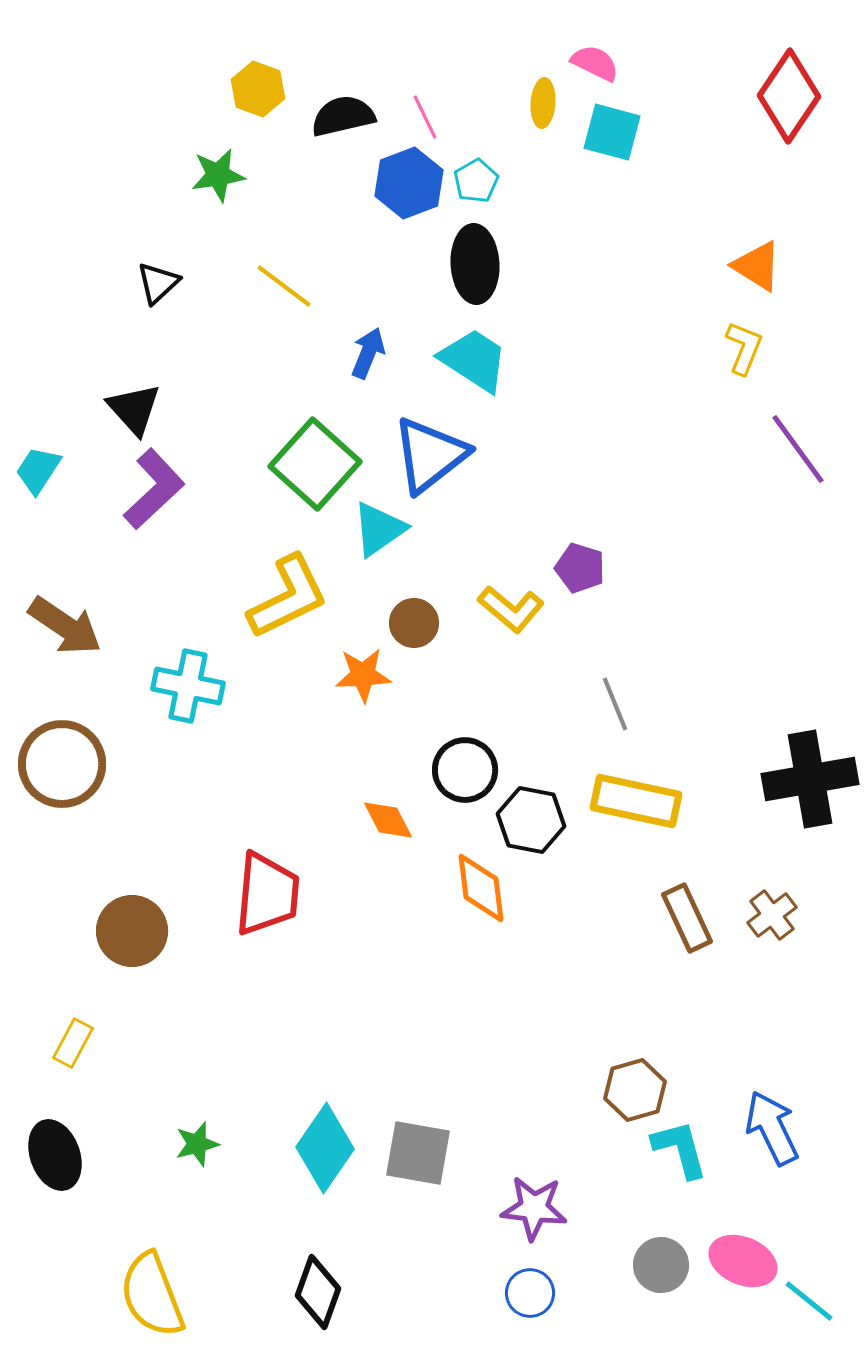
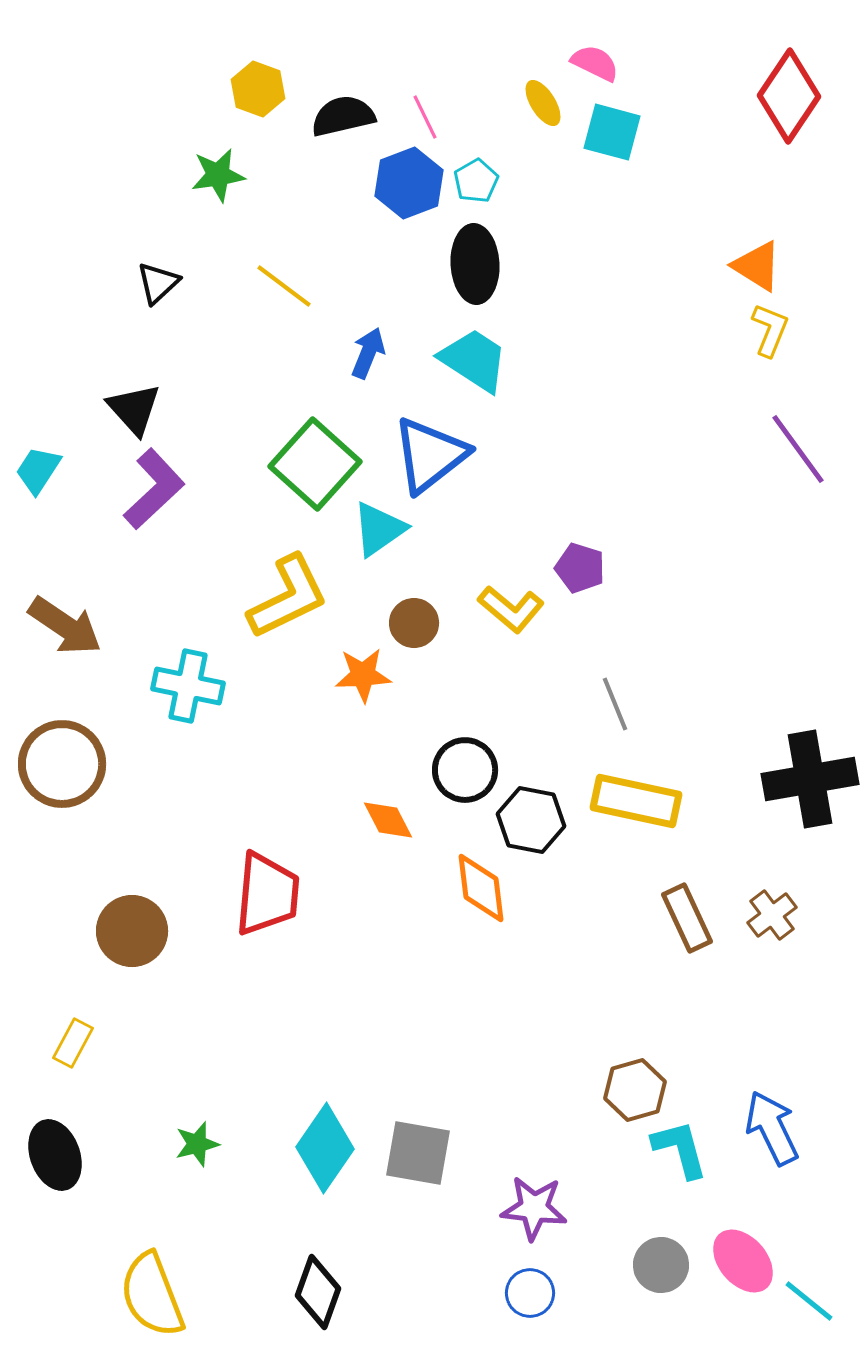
yellow ellipse at (543, 103): rotated 36 degrees counterclockwise
yellow L-shape at (744, 348): moved 26 px right, 18 px up
pink ellipse at (743, 1261): rotated 26 degrees clockwise
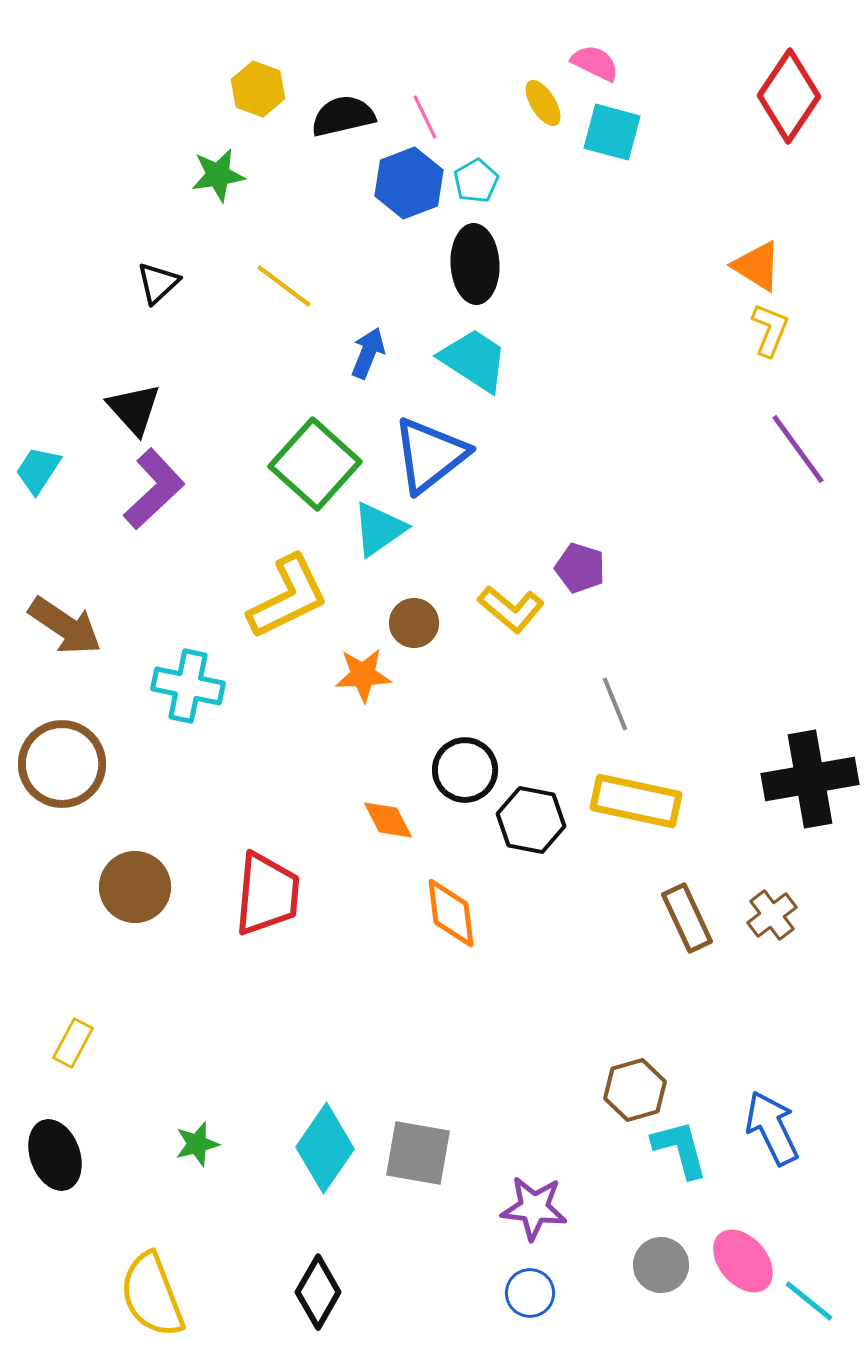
orange diamond at (481, 888): moved 30 px left, 25 px down
brown circle at (132, 931): moved 3 px right, 44 px up
black diamond at (318, 1292): rotated 10 degrees clockwise
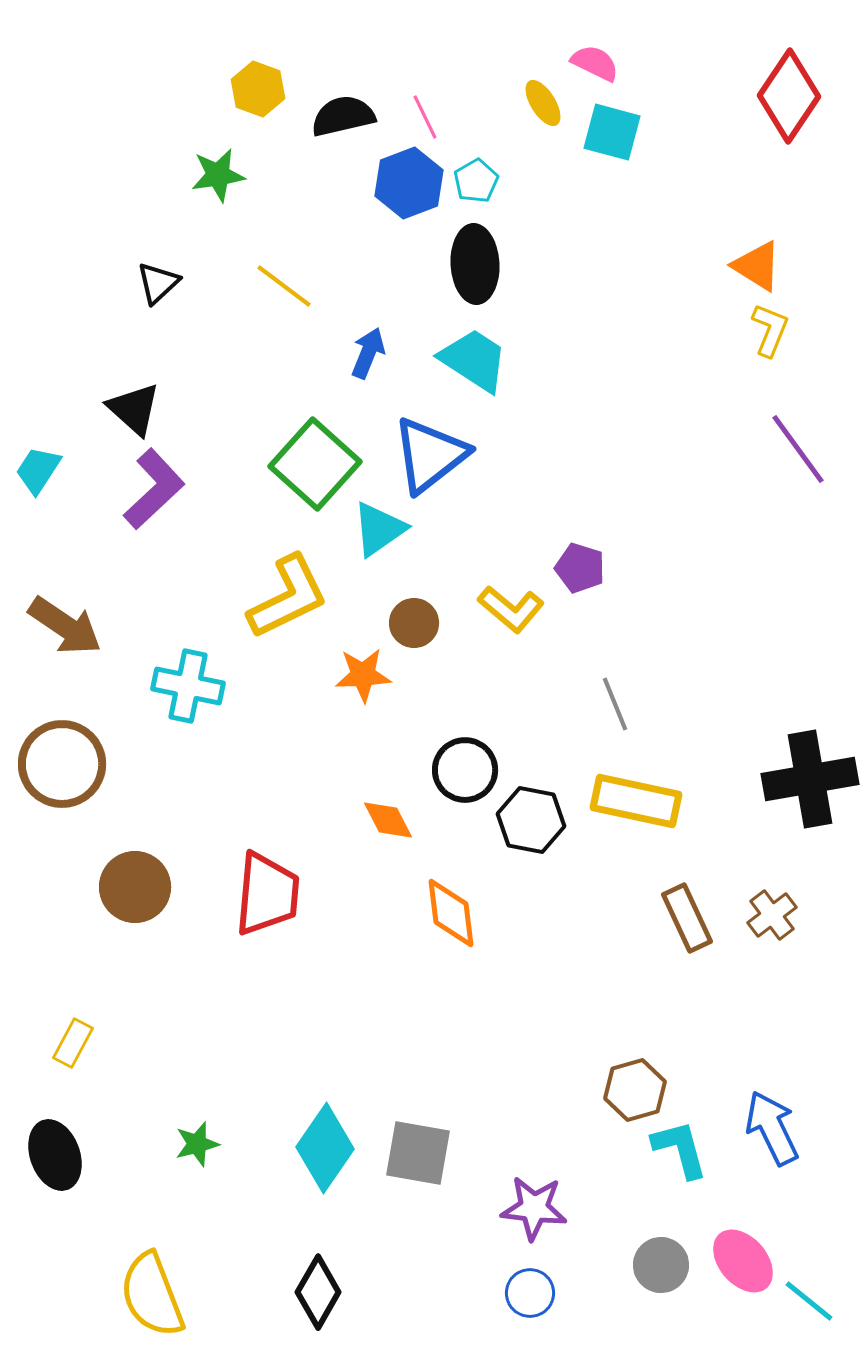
black triangle at (134, 409): rotated 6 degrees counterclockwise
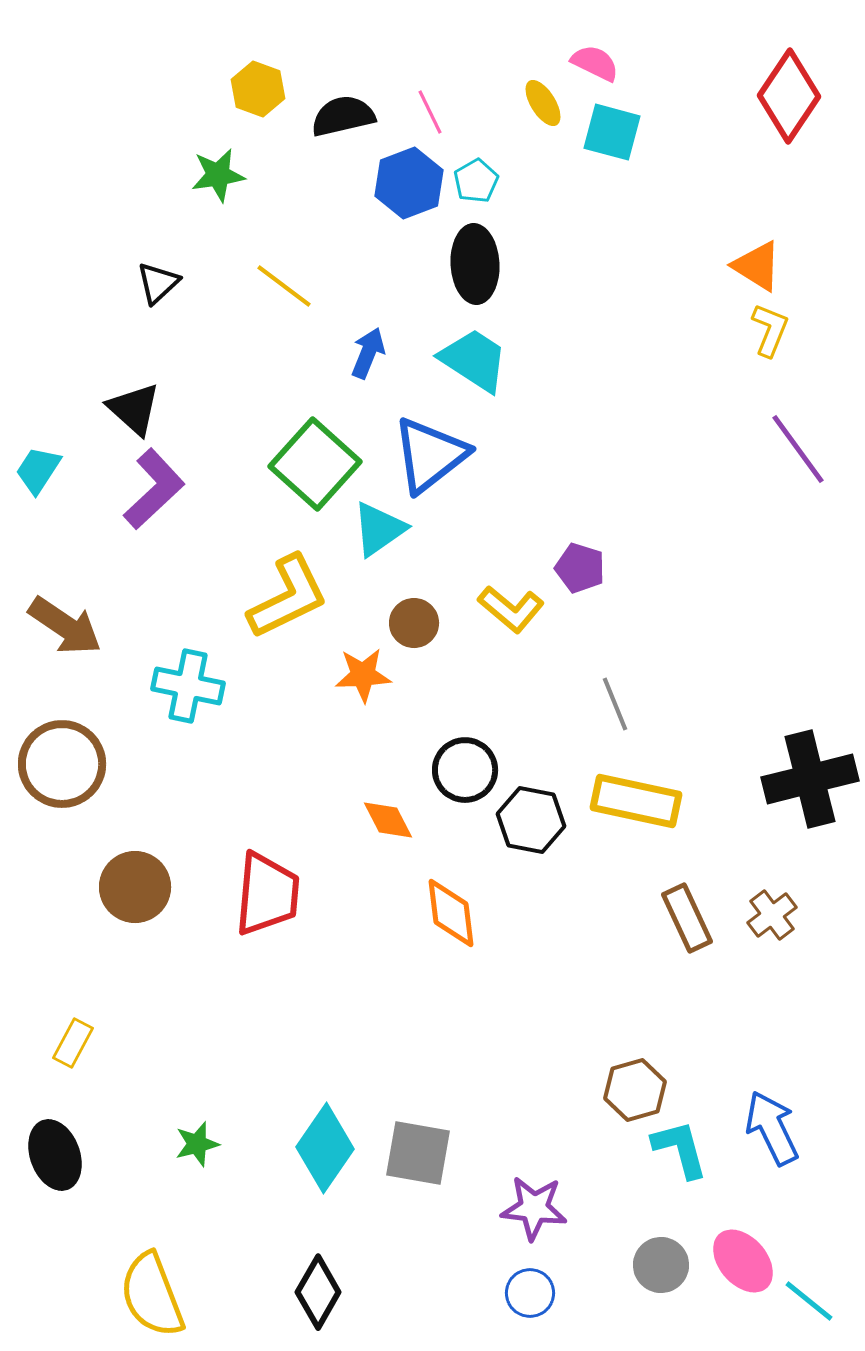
pink line at (425, 117): moved 5 px right, 5 px up
black cross at (810, 779): rotated 4 degrees counterclockwise
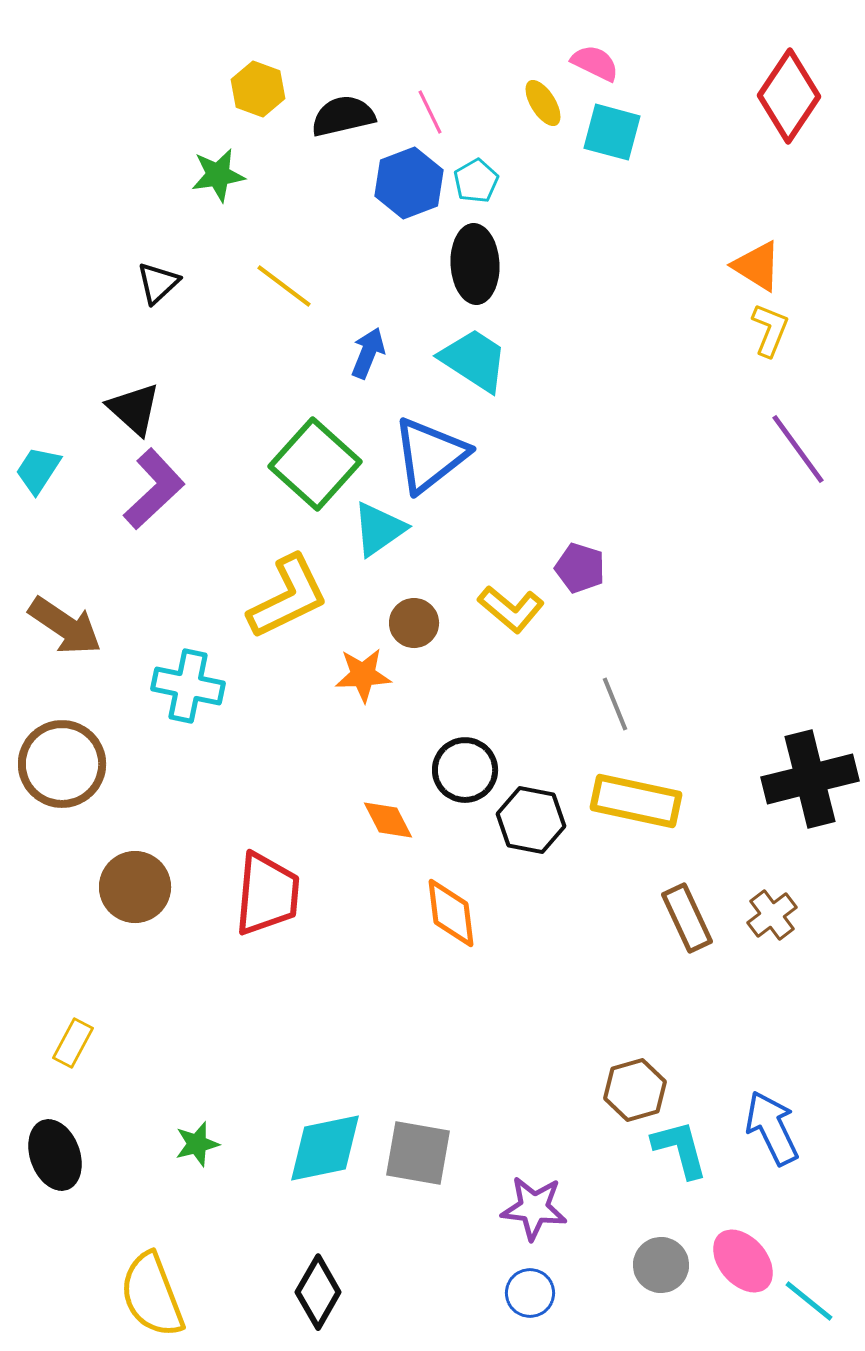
cyan diamond at (325, 1148): rotated 44 degrees clockwise
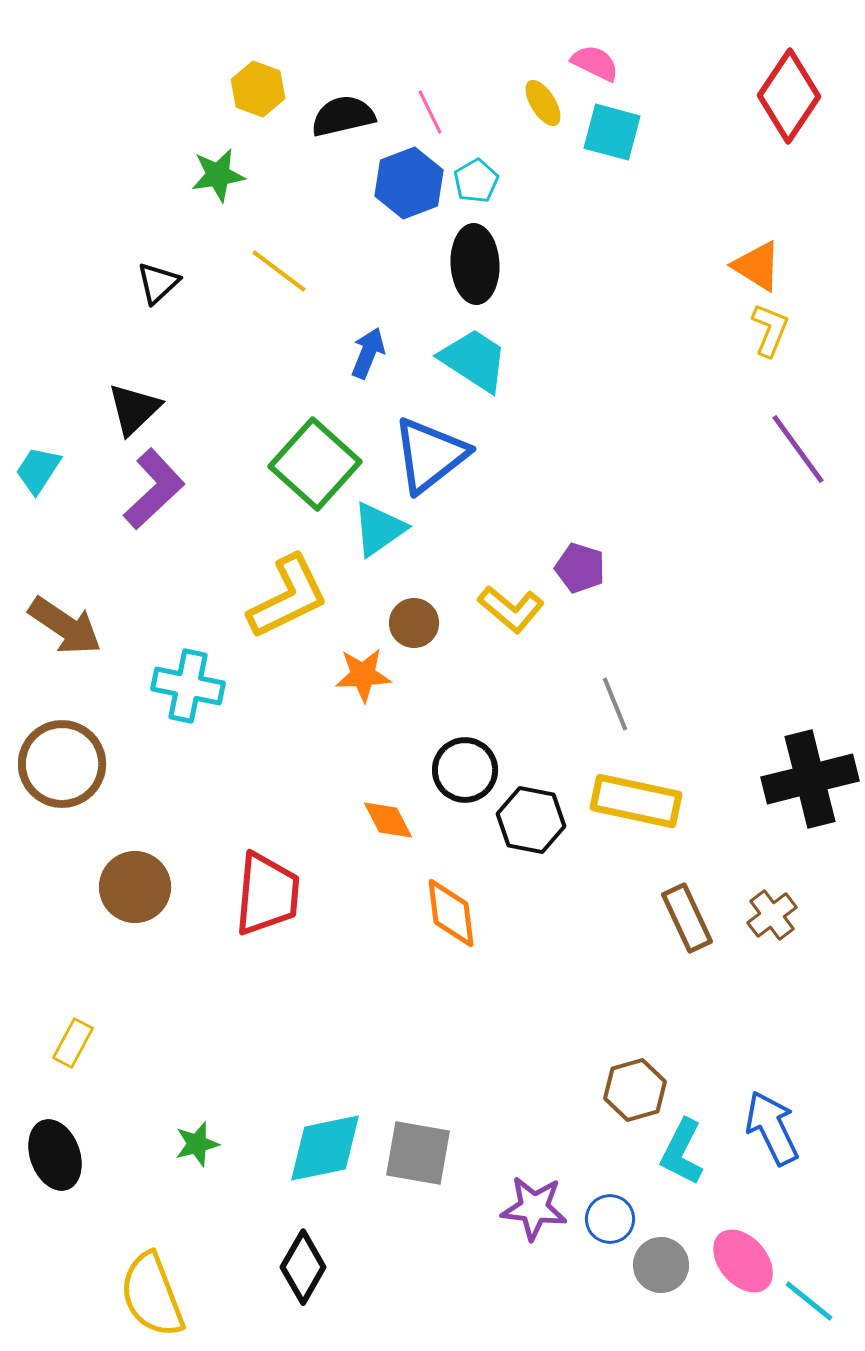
yellow line at (284, 286): moved 5 px left, 15 px up
black triangle at (134, 409): rotated 34 degrees clockwise
cyan L-shape at (680, 1149): moved 2 px right, 3 px down; rotated 138 degrees counterclockwise
black diamond at (318, 1292): moved 15 px left, 25 px up
blue circle at (530, 1293): moved 80 px right, 74 px up
